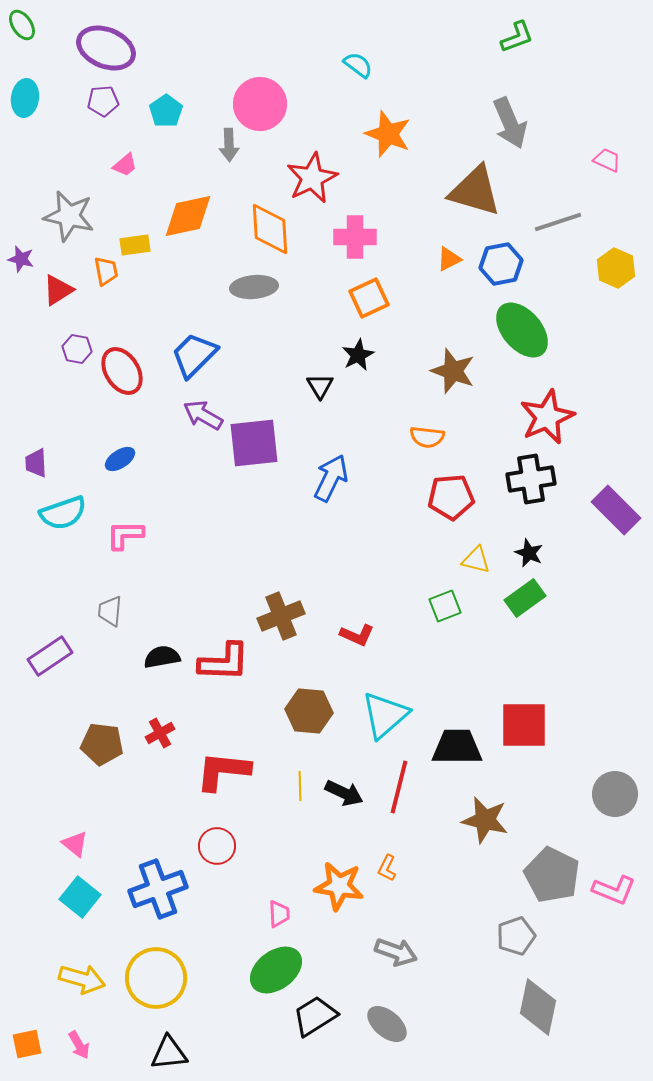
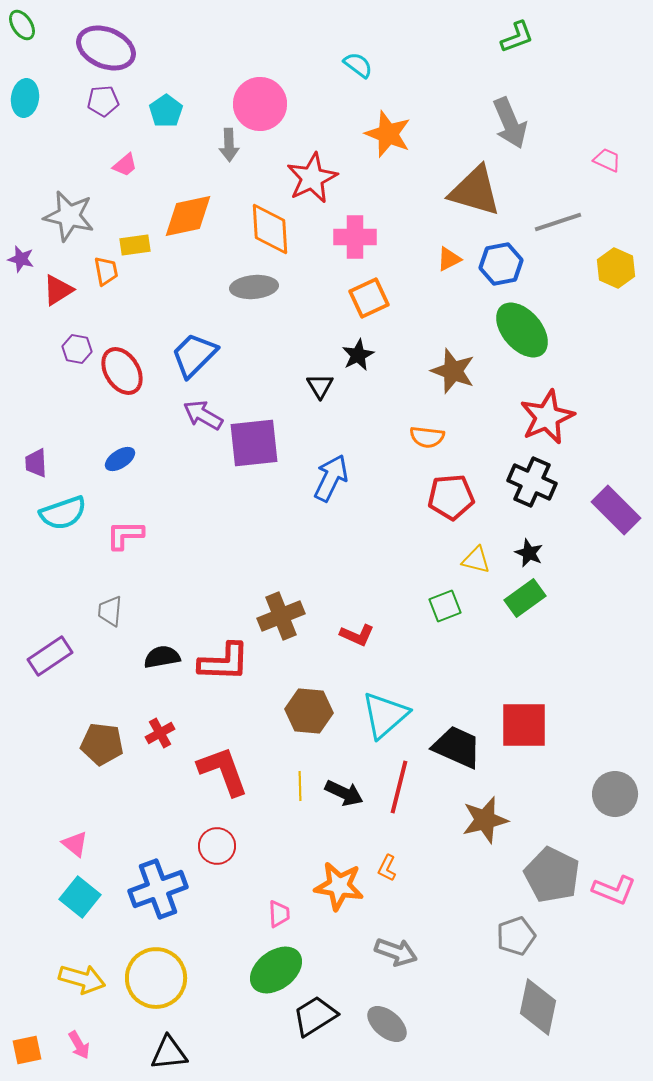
black cross at (531, 479): moved 1 px right, 3 px down; rotated 33 degrees clockwise
black trapezoid at (457, 747): rotated 24 degrees clockwise
red L-shape at (223, 771): rotated 64 degrees clockwise
brown star at (485, 820): rotated 27 degrees counterclockwise
orange square at (27, 1044): moved 6 px down
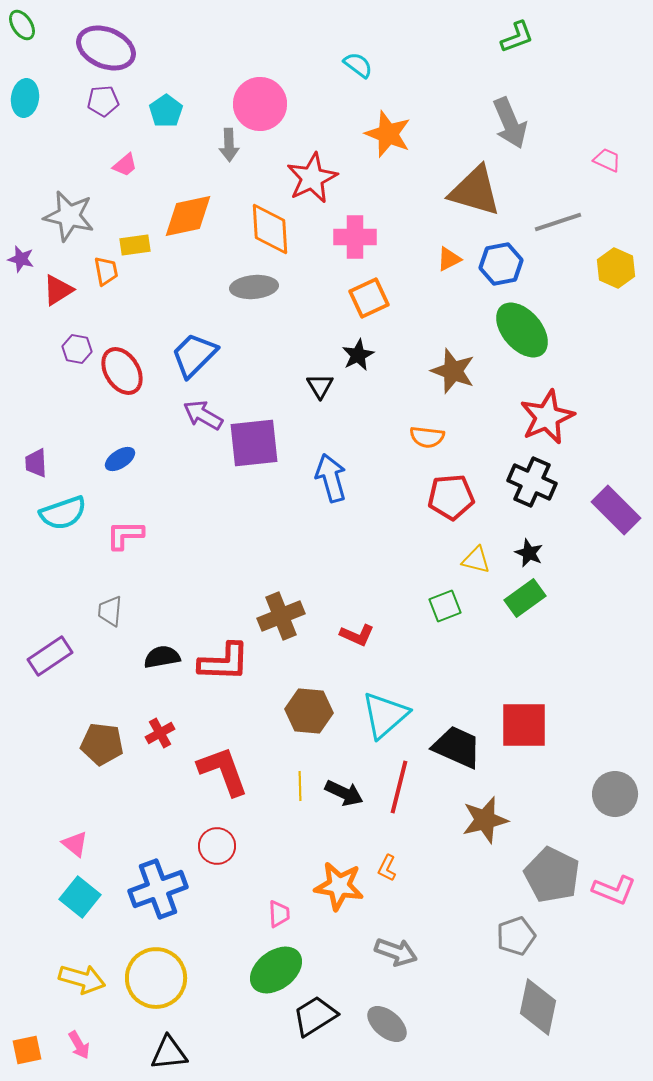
blue arrow at (331, 478): rotated 42 degrees counterclockwise
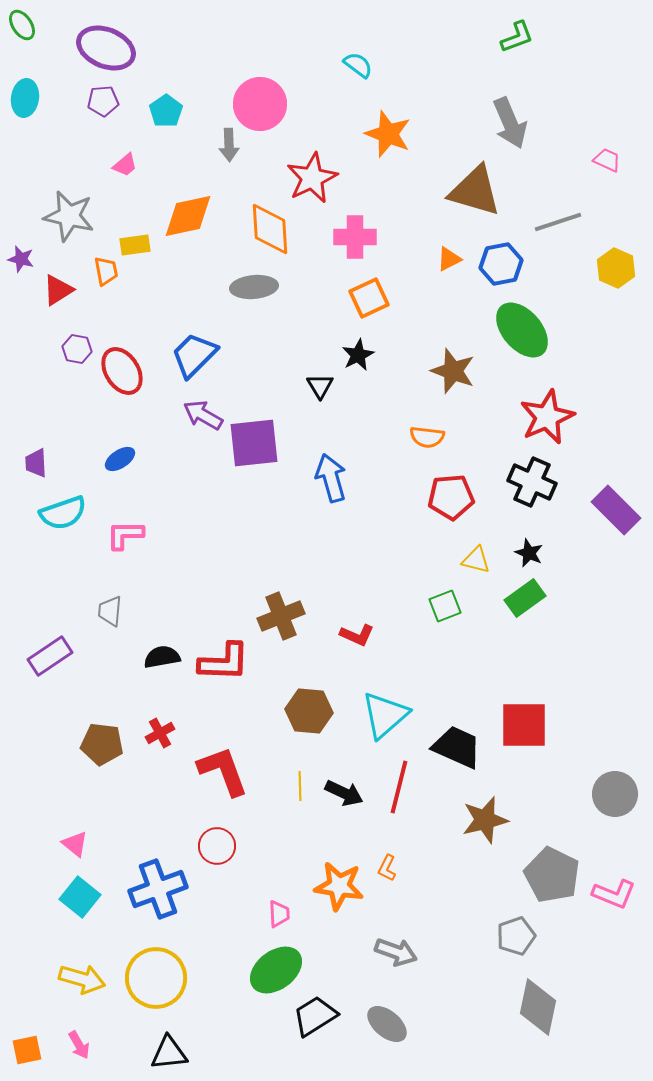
pink L-shape at (614, 890): moved 4 px down
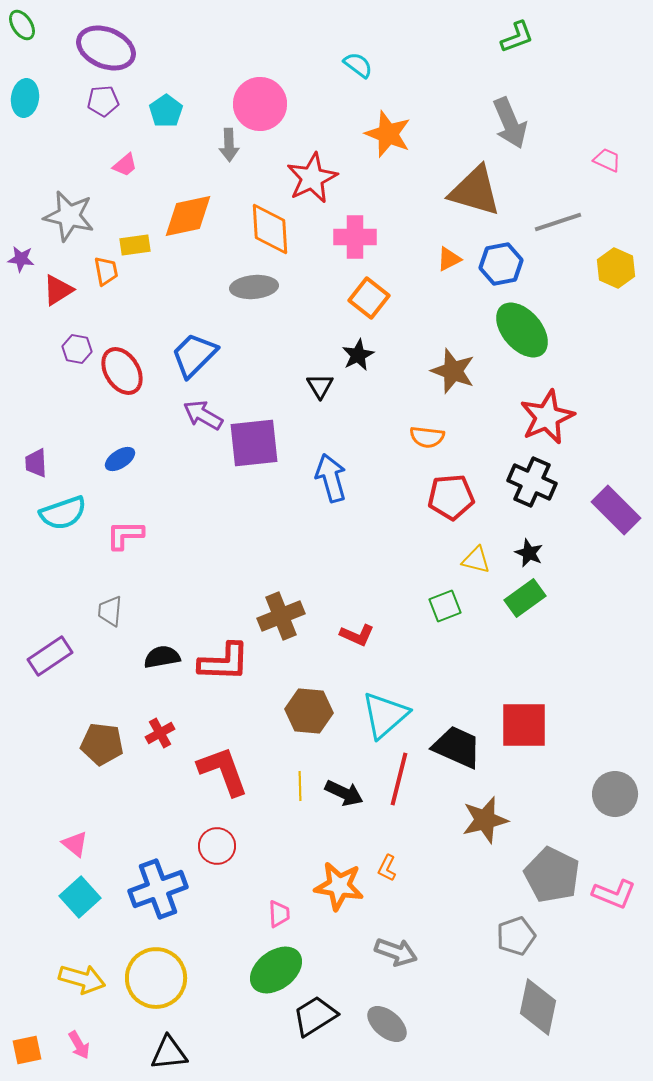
purple star at (21, 259): rotated 8 degrees counterclockwise
orange square at (369, 298): rotated 27 degrees counterclockwise
red line at (399, 787): moved 8 px up
cyan square at (80, 897): rotated 9 degrees clockwise
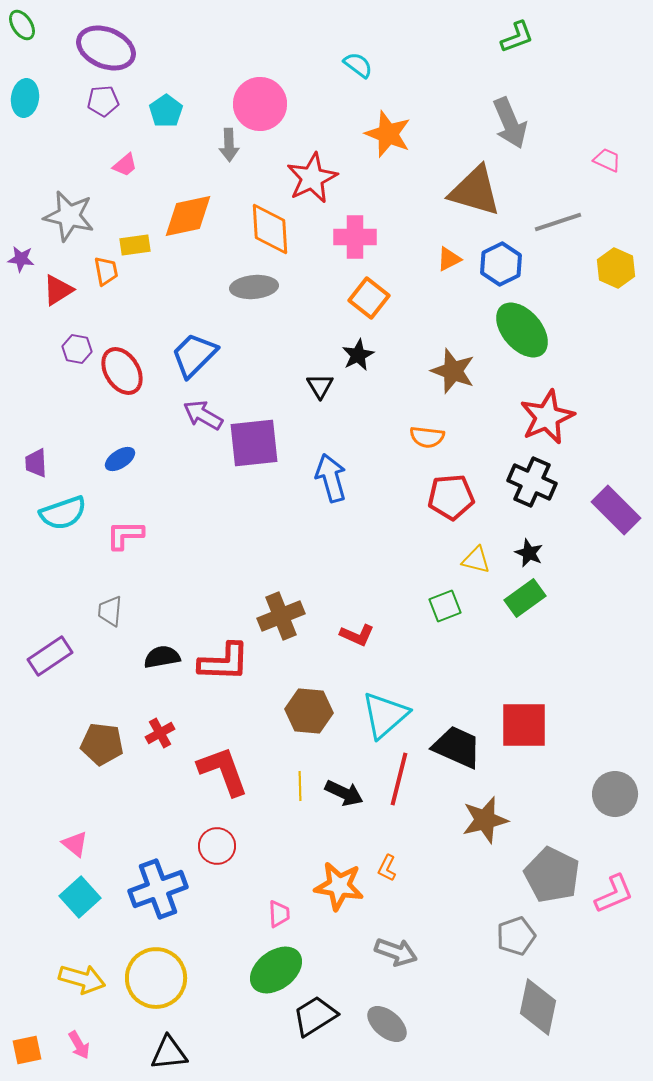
blue hexagon at (501, 264): rotated 15 degrees counterclockwise
pink L-shape at (614, 894): rotated 45 degrees counterclockwise
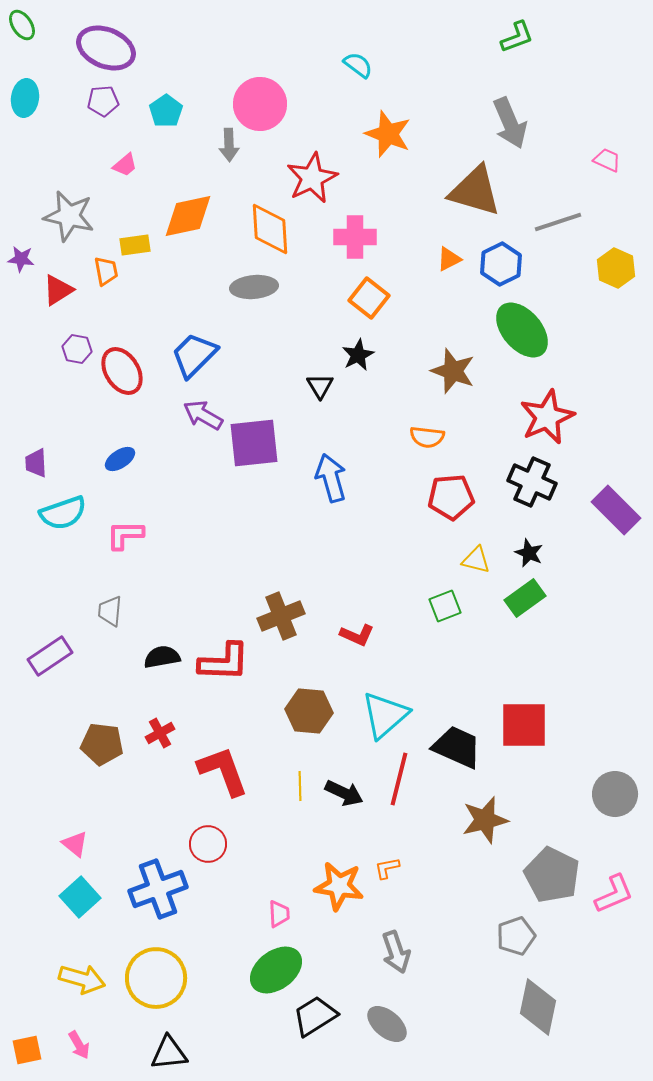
red circle at (217, 846): moved 9 px left, 2 px up
orange L-shape at (387, 868): rotated 52 degrees clockwise
gray arrow at (396, 952): rotated 51 degrees clockwise
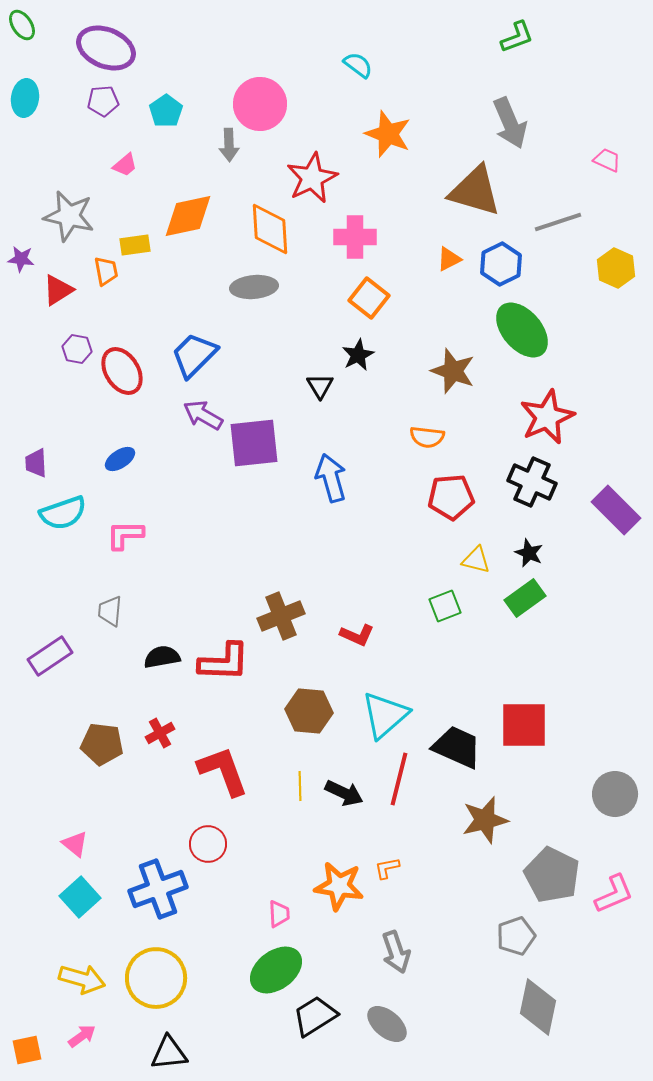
pink arrow at (79, 1045): moved 3 px right, 9 px up; rotated 96 degrees counterclockwise
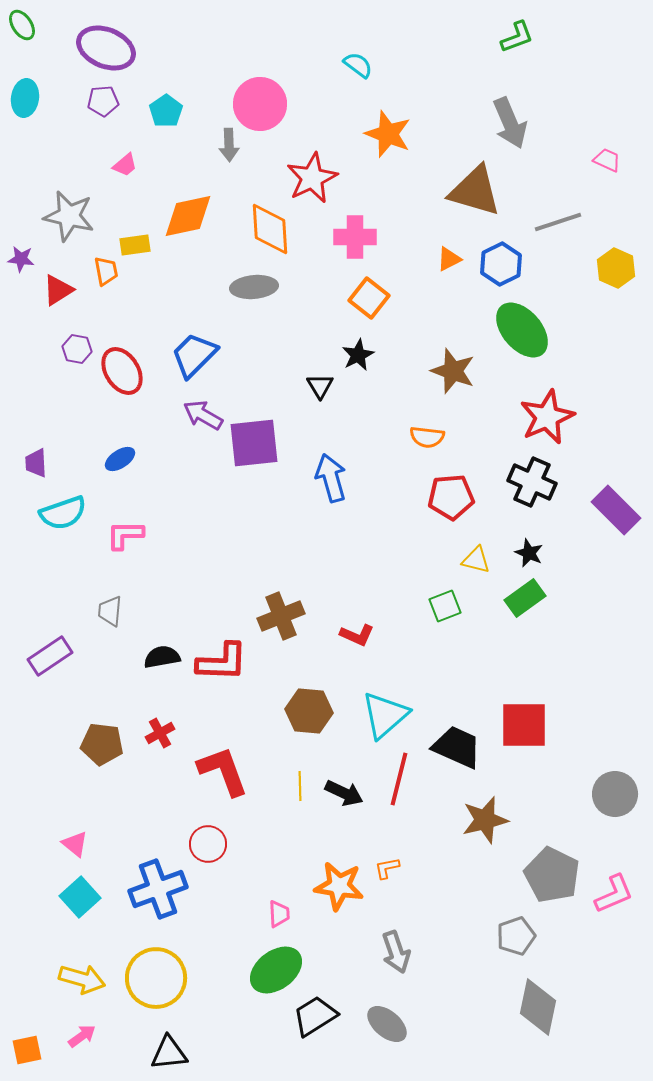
red L-shape at (224, 662): moved 2 px left
